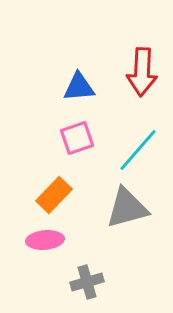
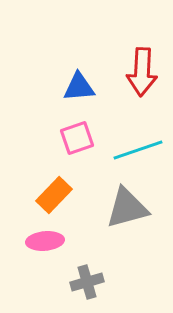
cyan line: rotated 30 degrees clockwise
pink ellipse: moved 1 px down
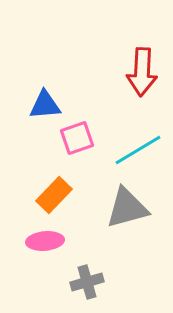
blue triangle: moved 34 px left, 18 px down
cyan line: rotated 12 degrees counterclockwise
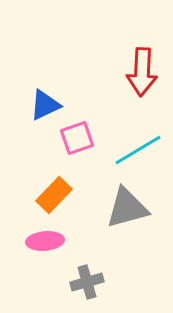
blue triangle: rotated 20 degrees counterclockwise
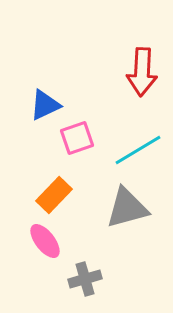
pink ellipse: rotated 57 degrees clockwise
gray cross: moved 2 px left, 3 px up
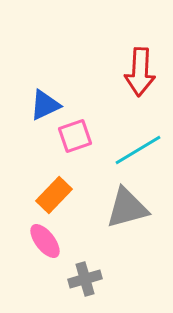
red arrow: moved 2 px left
pink square: moved 2 px left, 2 px up
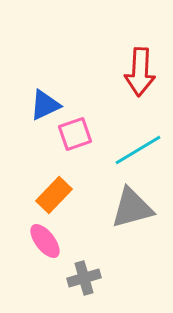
pink square: moved 2 px up
gray triangle: moved 5 px right
gray cross: moved 1 px left, 1 px up
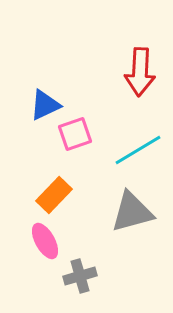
gray triangle: moved 4 px down
pink ellipse: rotated 9 degrees clockwise
gray cross: moved 4 px left, 2 px up
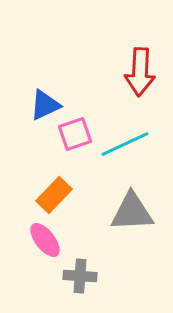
cyan line: moved 13 px left, 6 px up; rotated 6 degrees clockwise
gray triangle: rotated 12 degrees clockwise
pink ellipse: moved 1 px up; rotated 9 degrees counterclockwise
gray cross: rotated 20 degrees clockwise
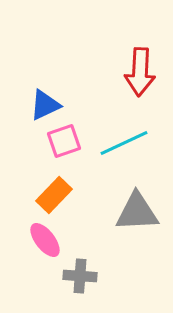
pink square: moved 11 px left, 7 px down
cyan line: moved 1 px left, 1 px up
gray triangle: moved 5 px right
